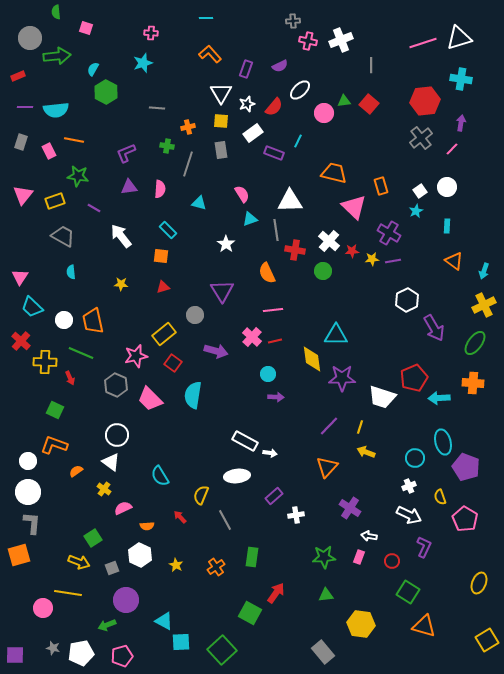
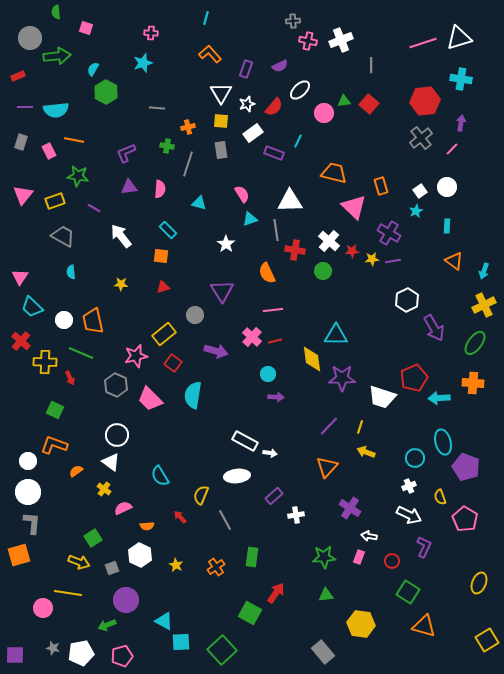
cyan line at (206, 18): rotated 72 degrees counterclockwise
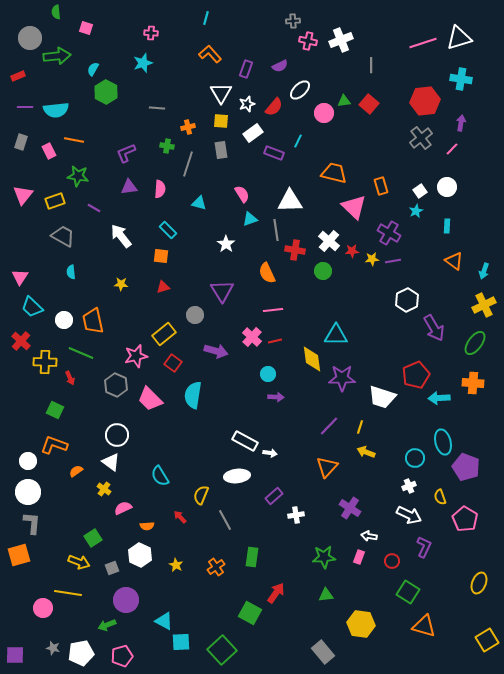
red pentagon at (414, 378): moved 2 px right, 3 px up
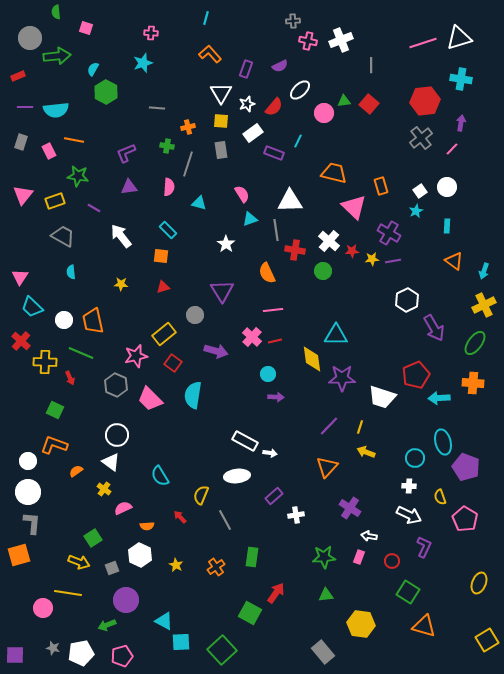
pink semicircle at (160, 189): moved 9 px right, 2 px up
white cross at (409, 486): rotated 24 degrees clockwise
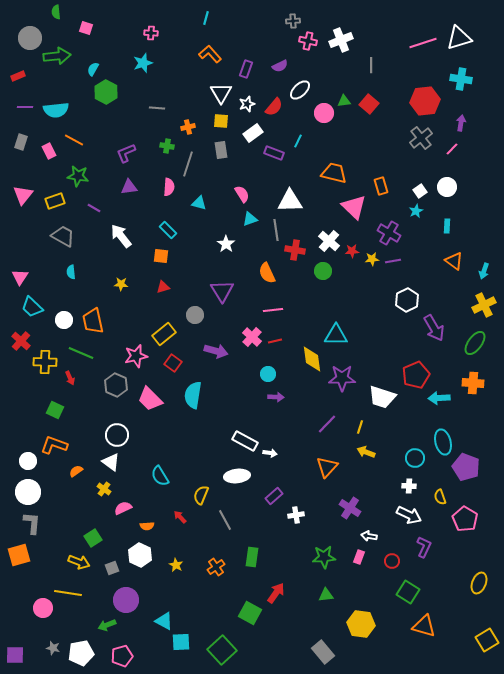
orange line at (74, 140): rotated 18 degrees clockwise
purple line at (329, 426): moved 2 px left, 2 px up
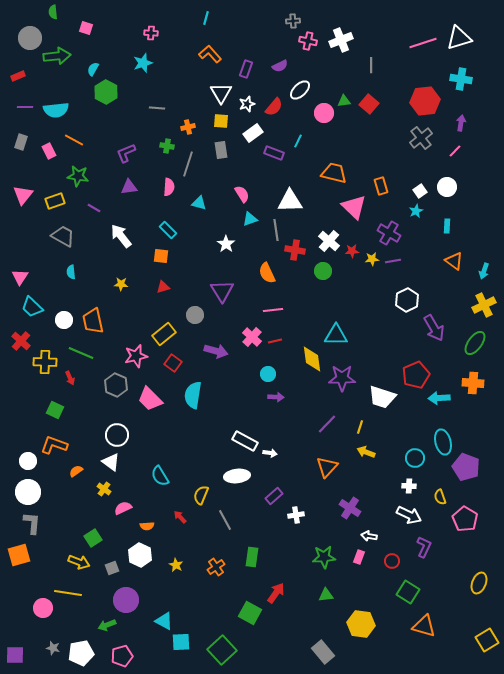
green semicircle at (56, 12): moved 3 px left
pink line at (452, 149): moved 3 px right, 2 px down
